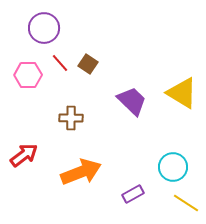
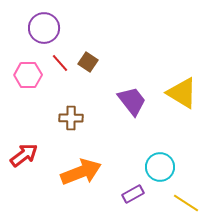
brown square: moved 2 px up
purple trapezoid: rotated 8 degrees clockwise
cyan circle: moved 13 px left
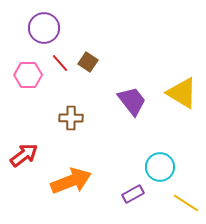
orange arrow: moved 10 px left, 9 px down
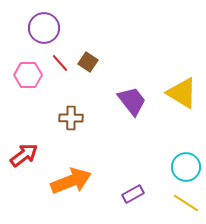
cyan circle: moved 26 px right
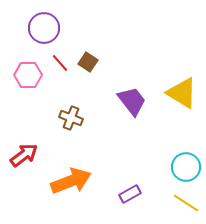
brown cross: rotated 20 degrees clockwise
purple rectangle: moved 3 px left
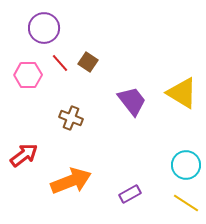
cyan circle: moved 2 px up
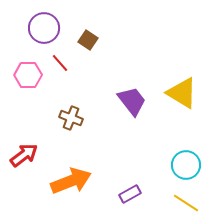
brown square: moved 22 px up
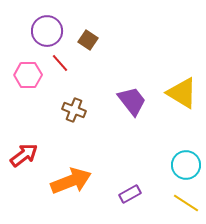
purple circle: moved 3 px right, 3 px down
brown cross: moved 3 px right, 8 px up
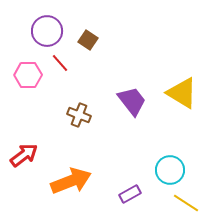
brown cross: moved 5 px right, 5 px down
cyan circle: moved 16 px left, 5 px down
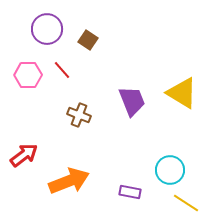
purple circle: moved 2 px up
red line: moved 2 px right, 7 px down
purple trapezoid: rotated 16 degrees clockwise
orange arrow: moved 2 px left
purple rectangle: moved 2 px up; rotated 40 degrees clockwise
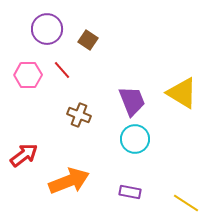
cyan circle: moved 35 px left, 31 px up
